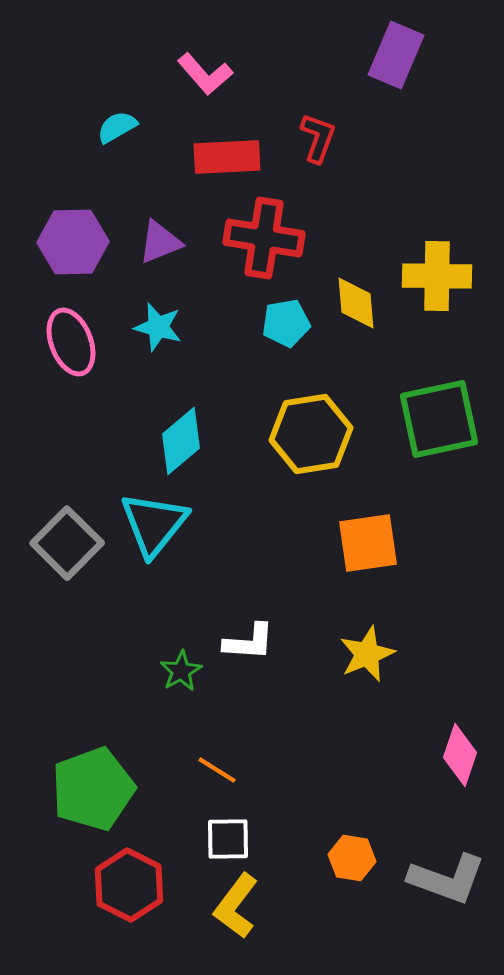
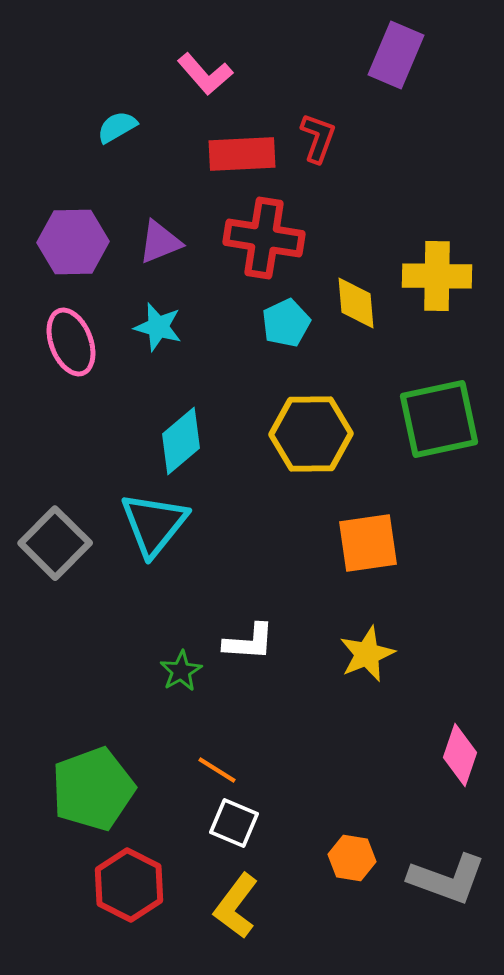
red rectangle: moved 15 px right, 3 px up
cyan pentagon: rotated 15 degrees counterclockwise
yellow hexagon: rotated 8 degrees clockwise
gray square: moved 12 px left
white square: moved 6 px right, 16 px up; rotated 24 degrees clockwise
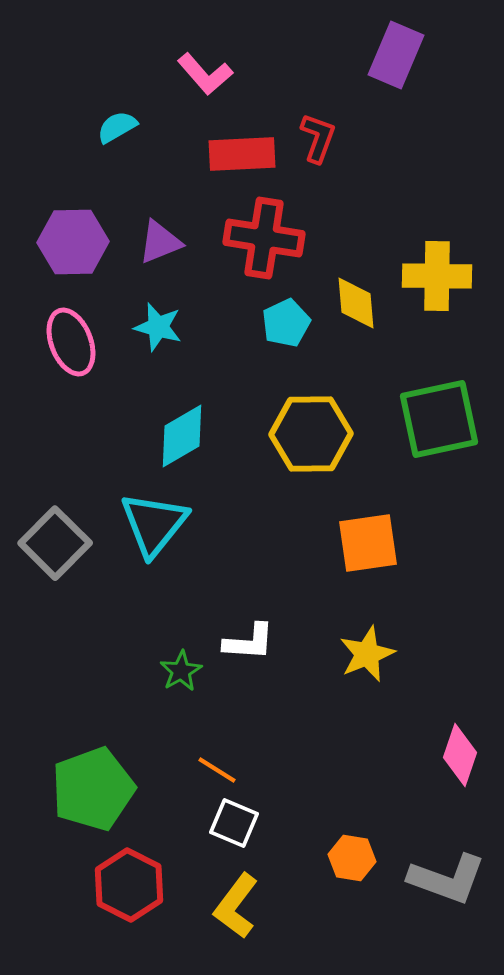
cyan diamond: moved 1 px right, 5 px up; rotated 10 degrees clockwise
